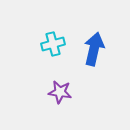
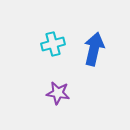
purple star: moved 2 px left, 1 px down
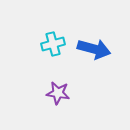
blue arrow: rotated 92 degrees clockwise
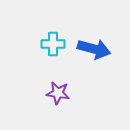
cyan cross: rotated 15 degrees clockwise
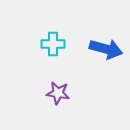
blue arrow: moved 12 px right
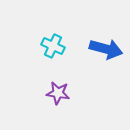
cyan cross: moved 2 px down; rotated 25 degrees clockwise
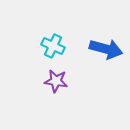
purple star: moved 2 px left, 12 px up
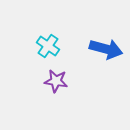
cyan cross: moved 5 px left; rotated 10 degrees clockwise
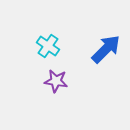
blue arrow: rotated 60 degrees counterclockwise
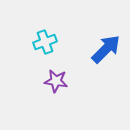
cyan cross: moved 3 px left, 4 px up; rotated 35 degrees clockwise
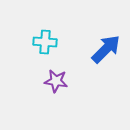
cyan cross: rotated 25 degrees clockwise
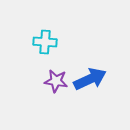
blue arrow: moved 16 px left, 30 px down; rotated 20 degrees clockwise
